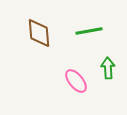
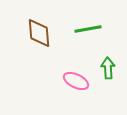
green line: moved 1 px left, 2 px up
pink ellipse: rotated 25 degrees counterclockwise
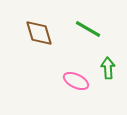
green line: rotated 40 degrees clockwise
brown diamond: rotated 12 degrees counterclockwise
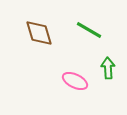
green line: moved 1 px right, 1 px down
pink ellipse: moved 1 px left
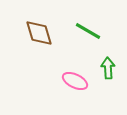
green line: moved 1 px left, 1 px down
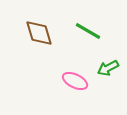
green arrow: rotated 115 degrees counterclockwise
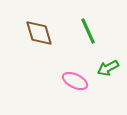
green line: rotated 36 degrees clockwise
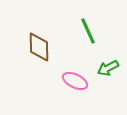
brown diamond: moved 14 px down; rotated 16 degrees clockwise
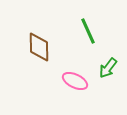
green arrow: rotated 25 degrees counterclockwise
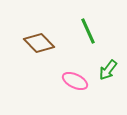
brown diamond: moved 4 px up; rotated 44 degrees counterclockwise
green arrow: moved 2 px down
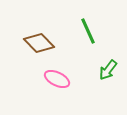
pink ellipse: moved 18 px left, 2 px up
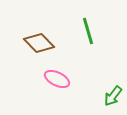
green line: rotated 8 degrees clockwise
green arrow: moved 5 px right, 26 px down
